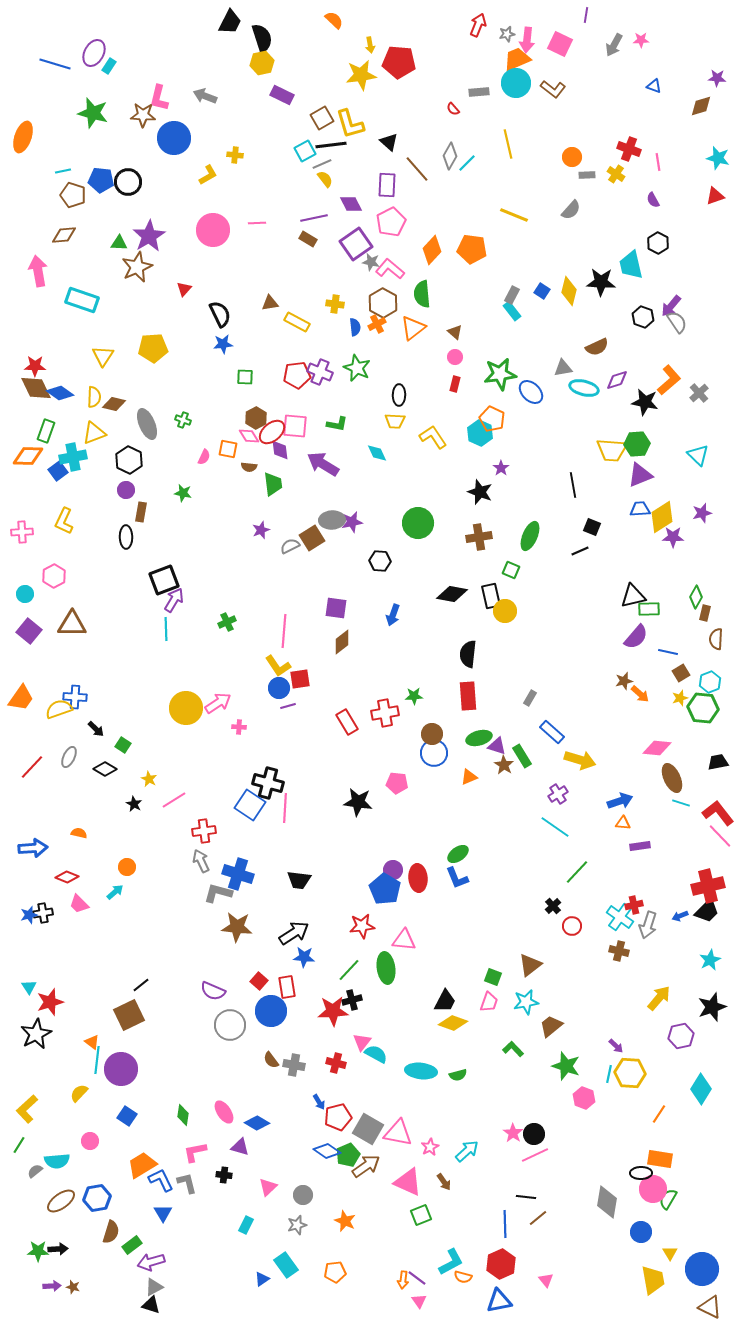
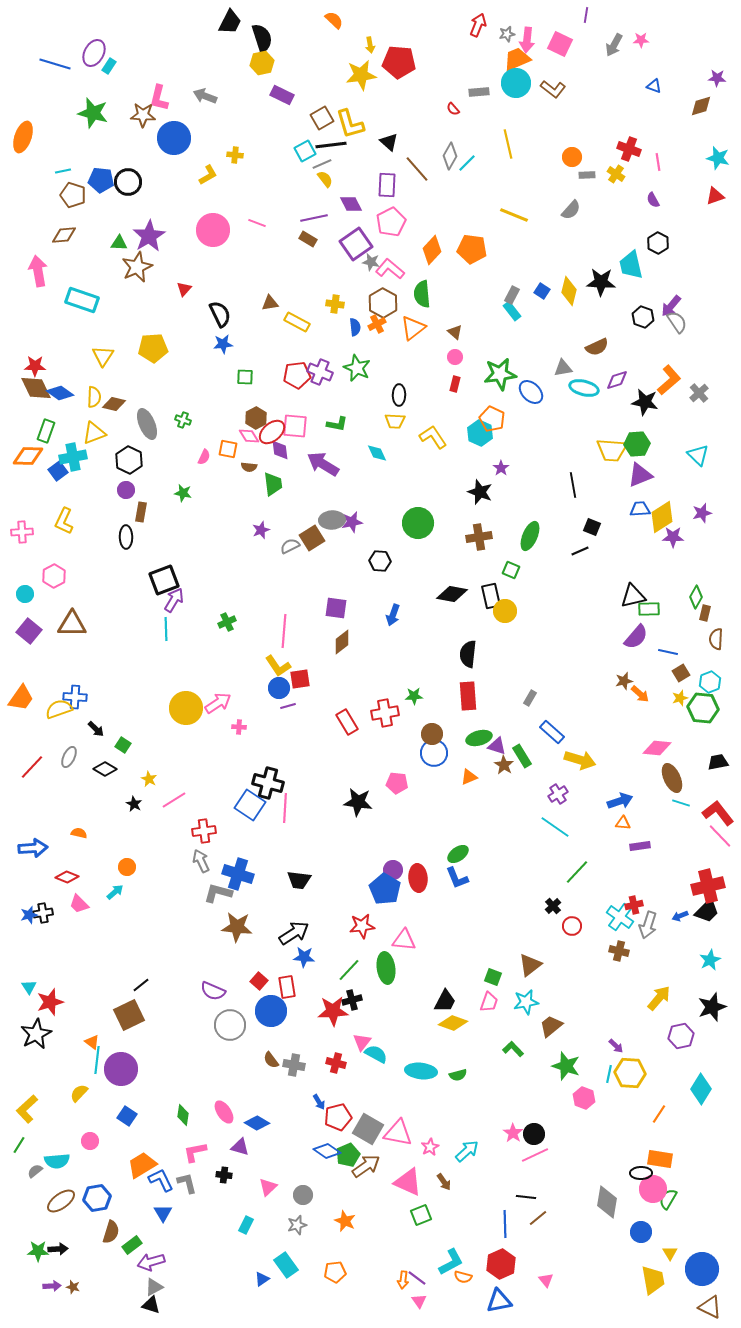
pink line at (257, 223): rotated 24 degrees clockwise
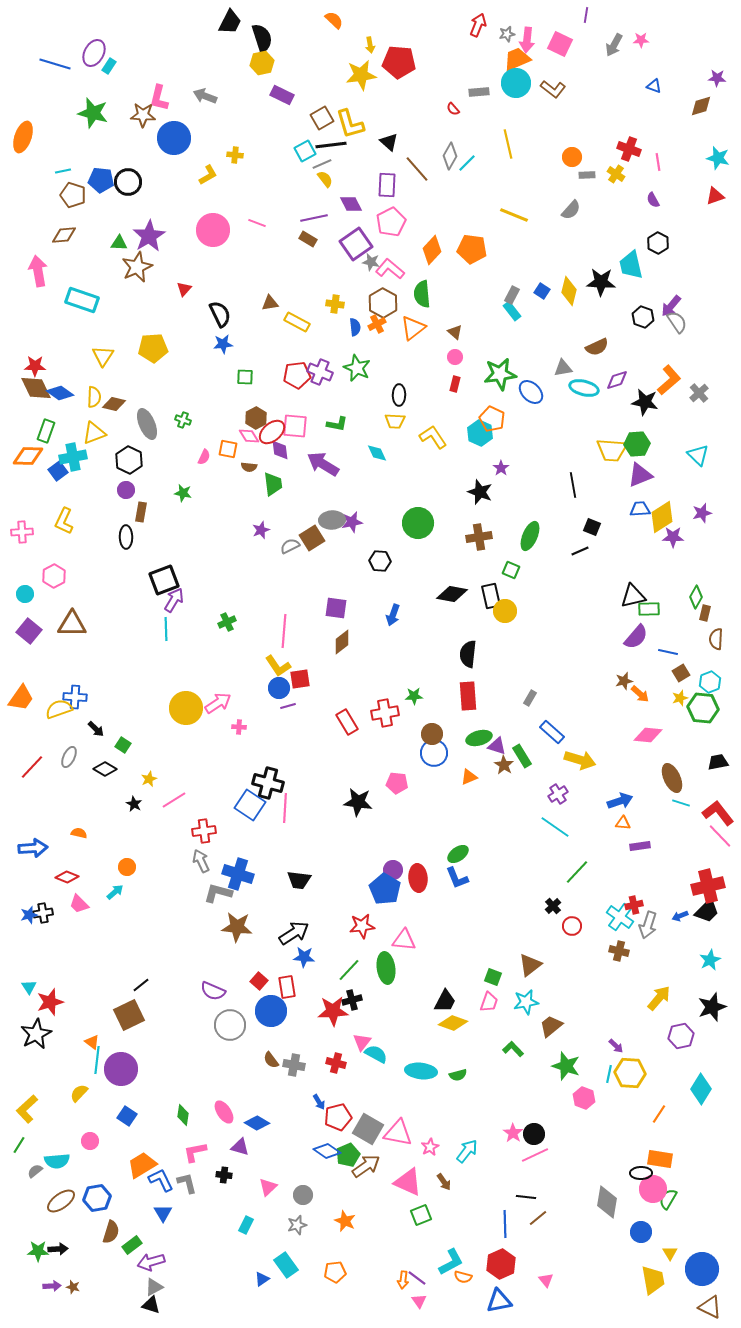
pink diamond at (657, 748): moved 9 px left, 13 px up
yellow star at (149, 779): rotated 21 degrees clockwise
cyan arrow at (467, 1151): rotated 10 degrees counterclockwise
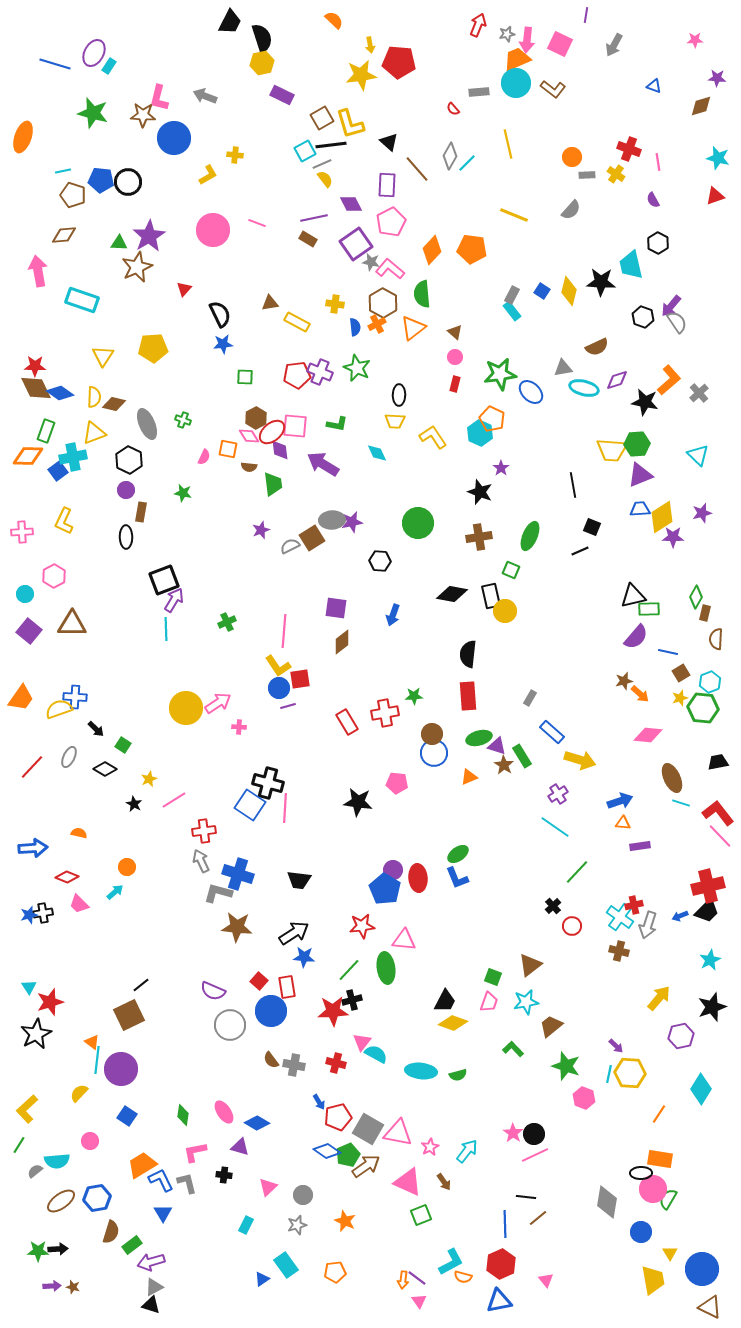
pink star at (641, 40): moved 54 px right
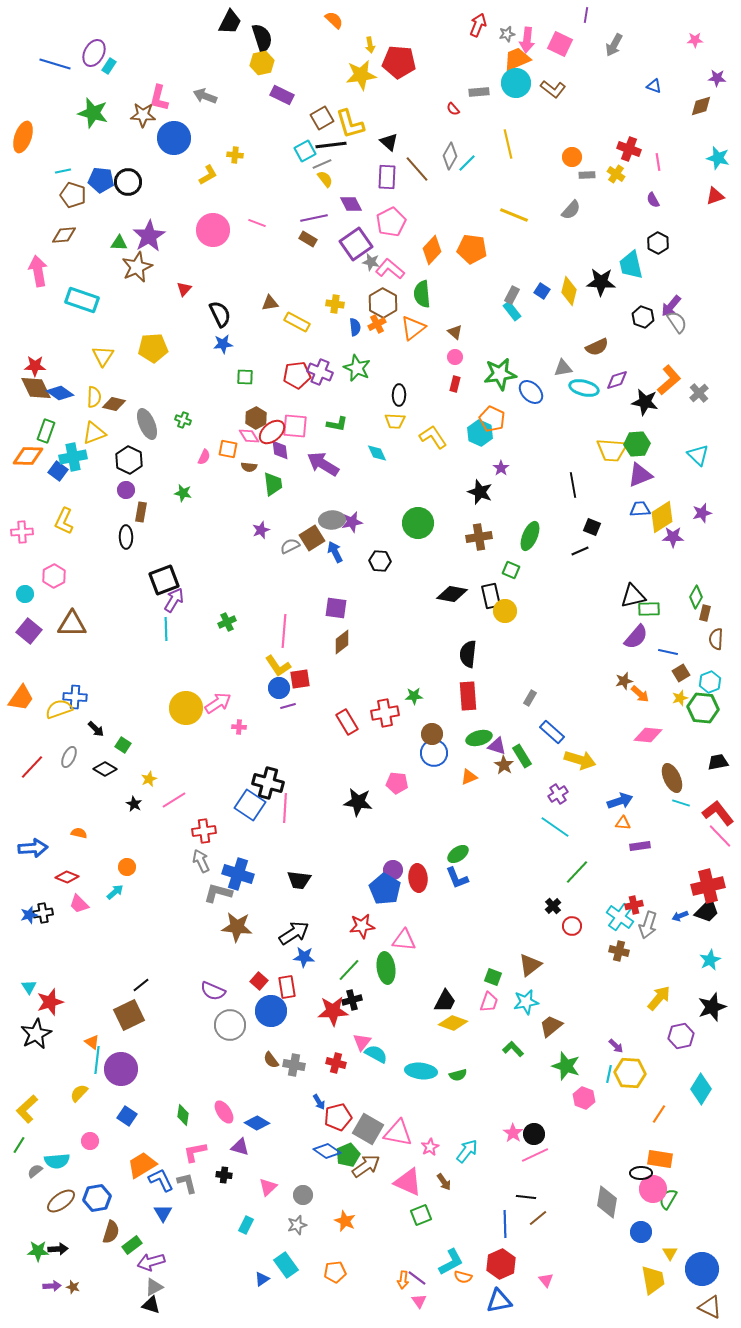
purple rectangle at (387, 185): moved 8 px up
blue square at (58, 471): rotated 18 degrees counterclockwise
blue arrow at (393, 615): moved 58 px left, 63 px up; rotated 135 degrees clockwise
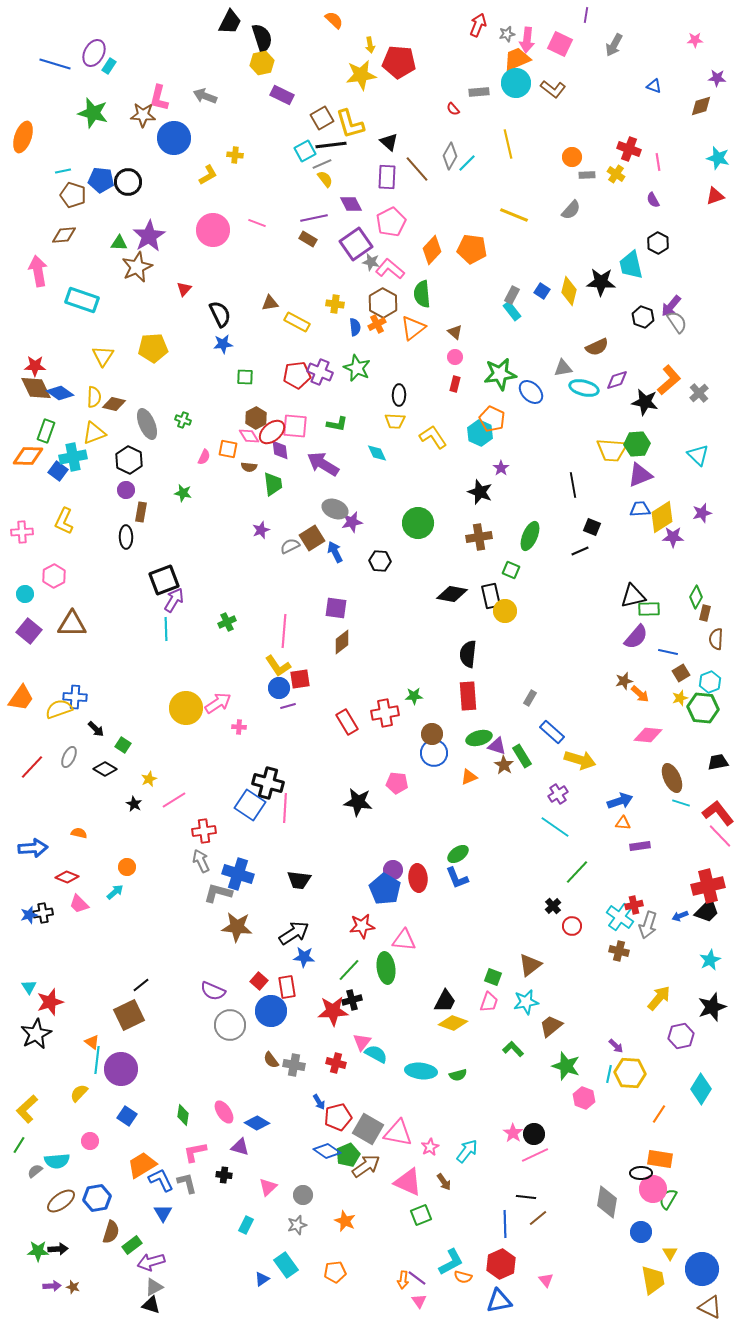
gray ellipse at (332, 520): moved 3 px right, 11 px up; rotated 25 degrees clockwise
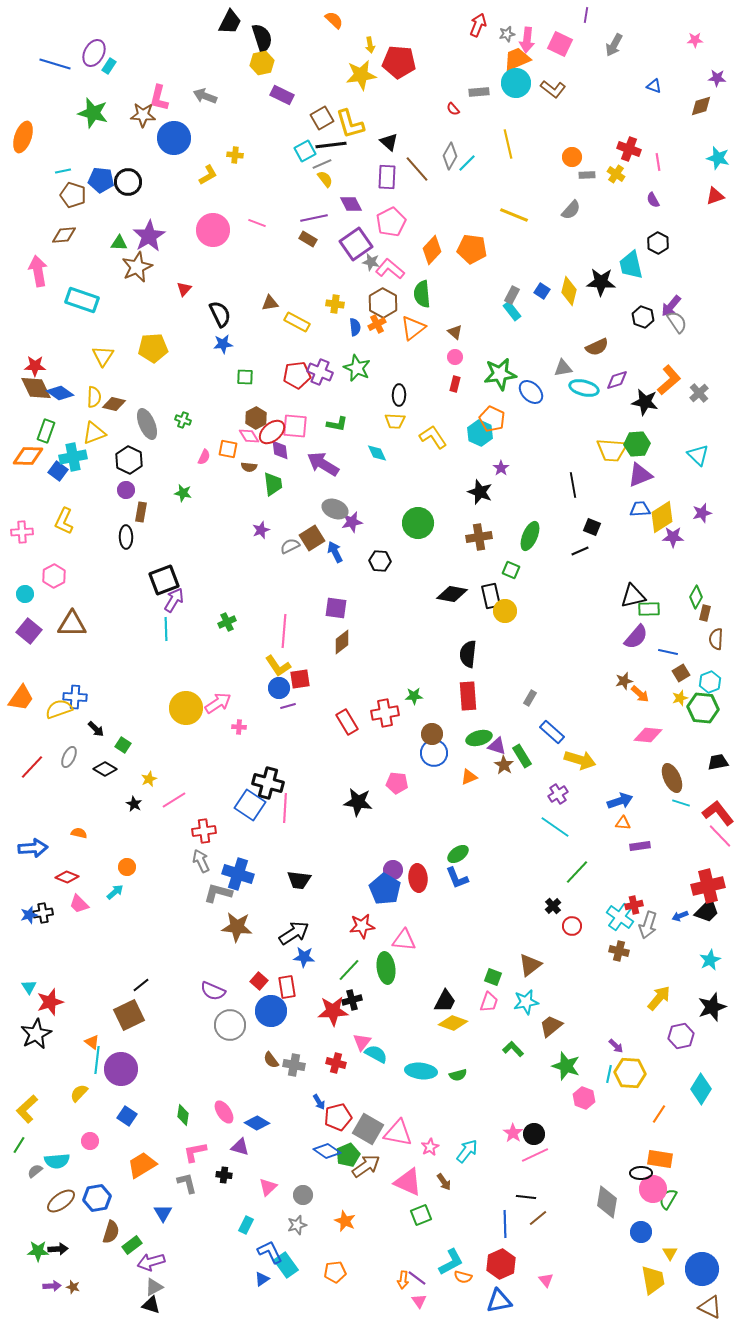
blue L-shape at (161, 1180): moved 109 px right, 72 px down
